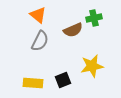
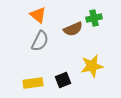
brown semicircle: moved 1 px up
yellow rectangle: rotated 12 degrees counterclockwise
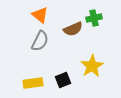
orange triangle: moved 2 px right
yellow star: rotated 20 degrees counterclockwise
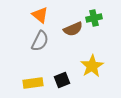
black square: moved 1 px left
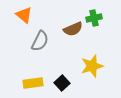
orange triangle: moved 16 px left
yellow star: rotated 15 degrees clockwise
black square: moved 3 px down; rotated 21 degrees counterclockwise
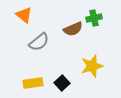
gray semicircle: moved 1 px left, 1 px down; rotated 25 degrees clockwise
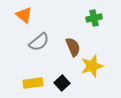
brown semicircle: moved 18 px down; rotated 90 degrees counterclockwise
